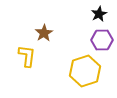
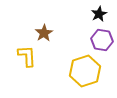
purple hexagon: rotated 10 degrees clockwise
yellow L-shape: rotated 10 degrees counterclockwise
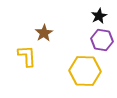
black star: moved 2 px down
yellow hexagon: rotated 20 degrees clockwise
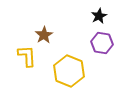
brown star: moved 2 px down
purple hexagon: moved 3 px down
yellow hexagon: moved 16 px left; rotated 20 degrees clockwise
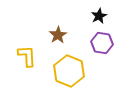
brown star: moved 14 px right
